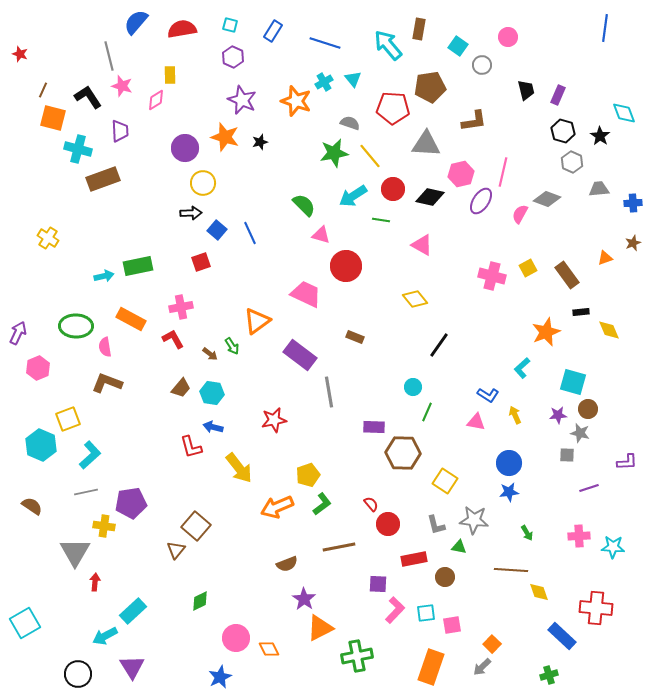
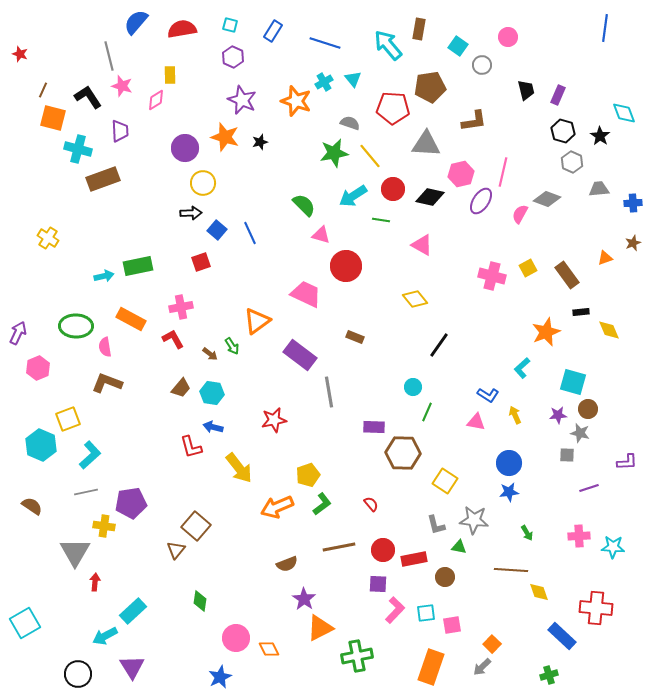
red circle at (388, 524): moved 5 px left, 26 px down
green diamond at (200, 601): rotated 55 degrees counterclockwise
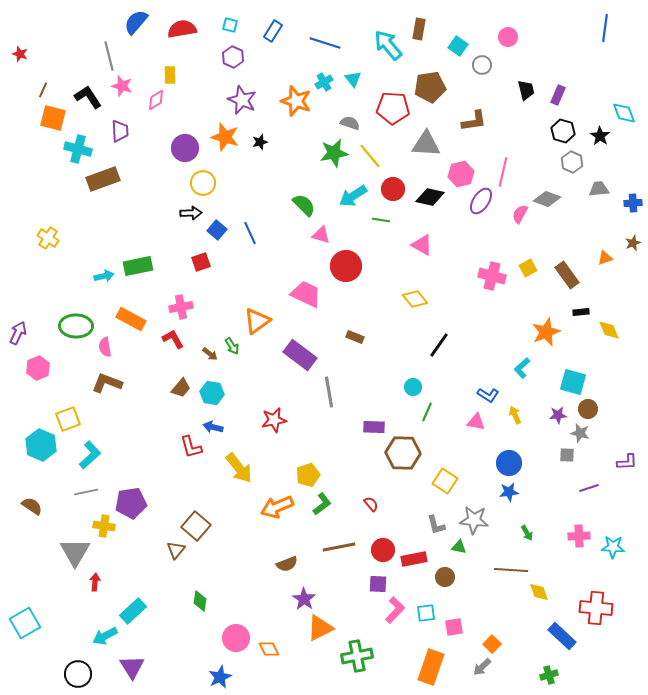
pink square at (452, 625): moved 2 px right, 2 px down
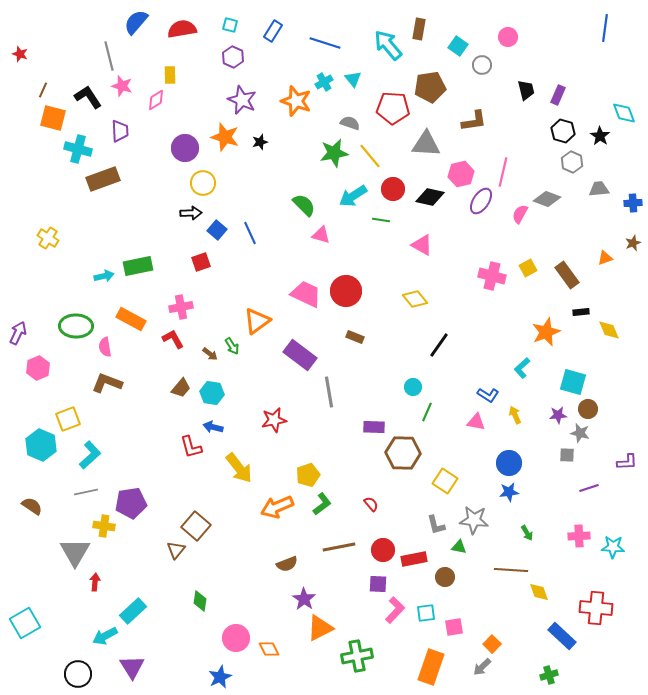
red circle at (346, 266): moved 25 px down
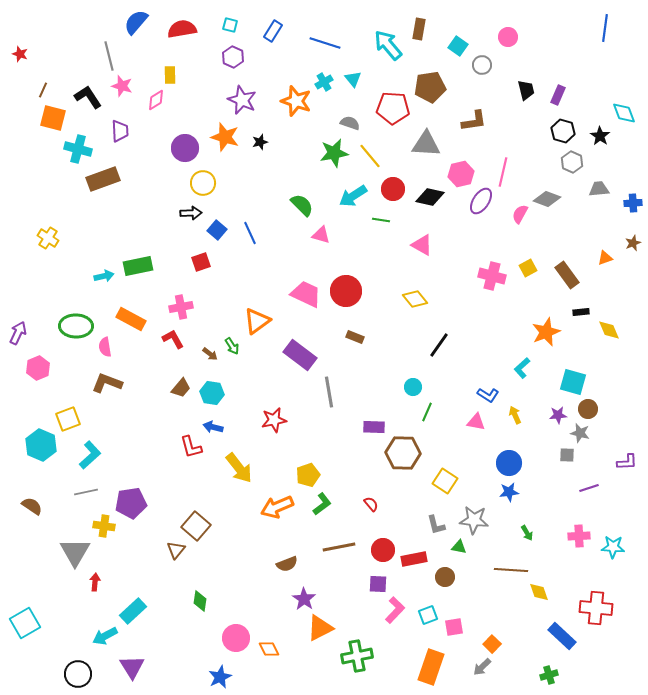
green semicircle at (304, 205): moved 2 px left
cyan square at (426, 613): moved 2 px right, 2 px down; rotated 12 degrees counterclockwise
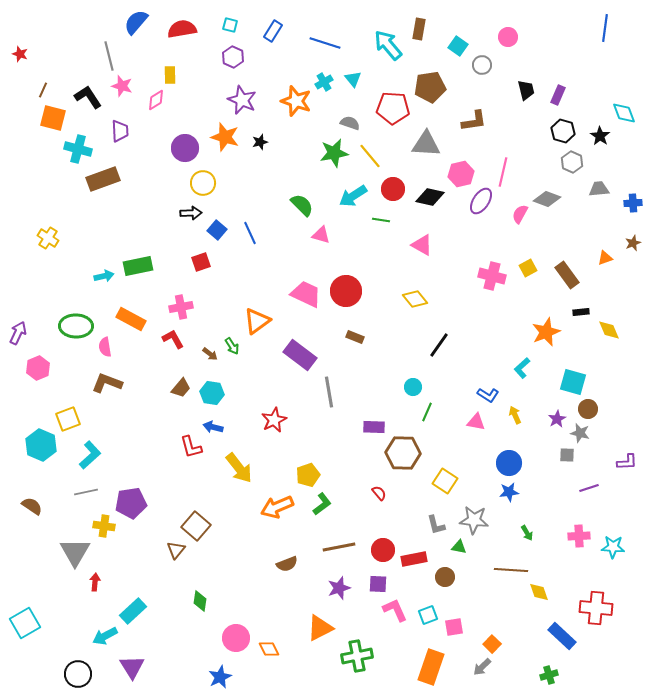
purple star at (558, 415): moved 1 px left, 4 px down; rotated 24 degrees counterclockwise
red star at (274, 420): rotated 15 degrees counterclockwise
red semicircle at (371, 504): moved 8 px right, 11 px up
purple star at (304, 599): moved 35 px right, 11 px up; rotated 20 degrees clockwise
pink L-shape at (395, 610): rotated 68 degrees counterclockwise
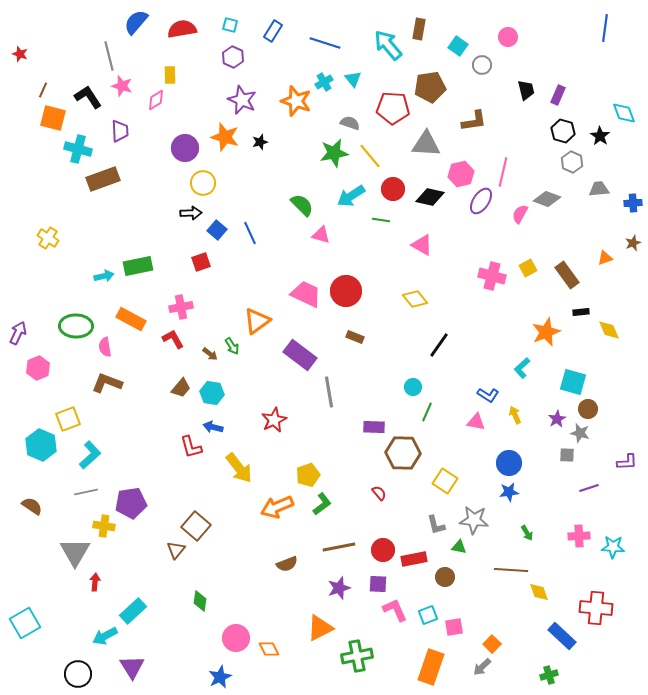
cyan arrow at (353, 196): moved 2 px left
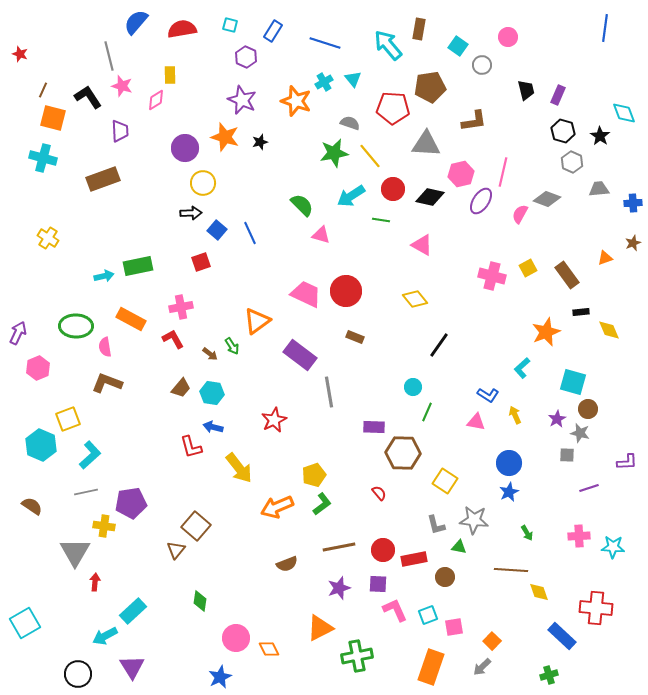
purple hexagon at (233, 57): moved 13 px right
cyan cross at (78, 149): moved 35 px left, 9 px down
yellow pentagon at (308, 475): moved 6 px right
blue star at (509, 492): rotated 18 degrees counterclockwise
orange square at (492, 644): moved 3 px up
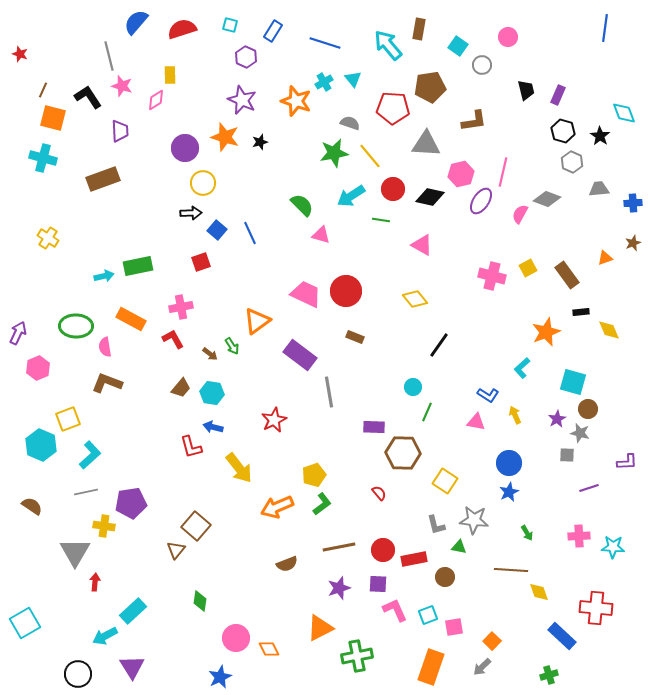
red semicircle at (182, 29): rotated 8 degrees counterclockwise
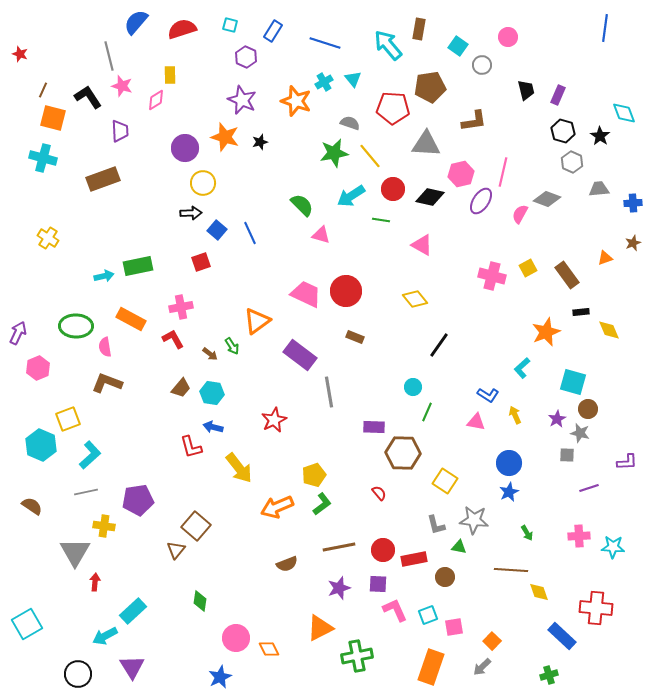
purple pentagon at (131, 503): moved 7 px right, 3 px up
cyan square at (25, 623): moved 2 px right, 1 px down
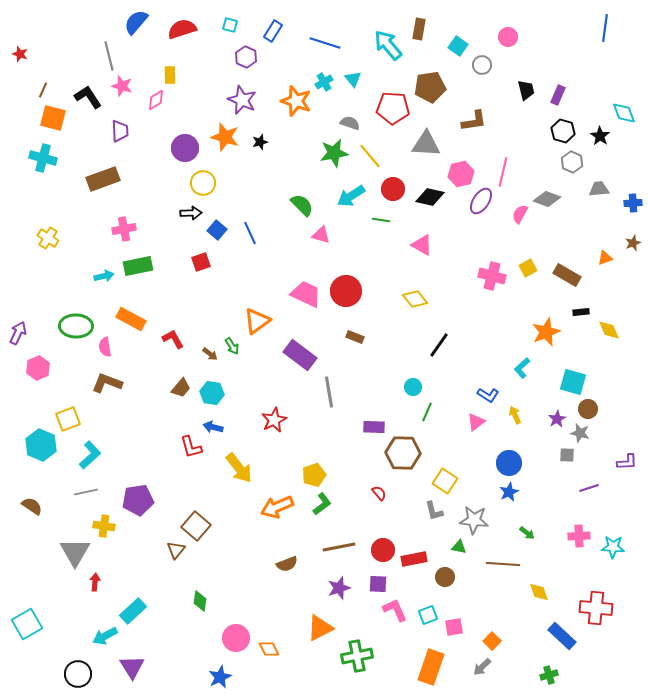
brown rectangle at (567, 275): rotated 24 degrees counterclockwise
pink cross at (181, 307): moved 57 px left, 78 px up
pink triangle at (476, 422): rotated 48 degrees counterclockwise
gray L-shape at (436, 525): moved 2 px left, 14 px up
green arrow at (527, 533): rotated 21 degrees counterclockwise
brown line at (511, 570): moved 8 px left, 6 px up
